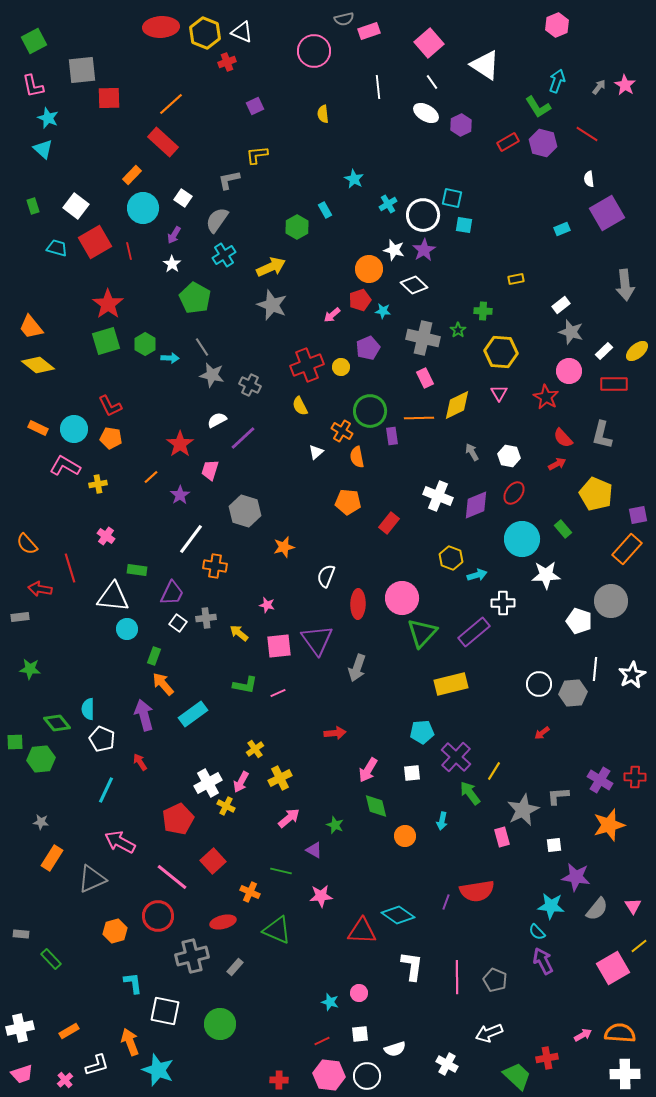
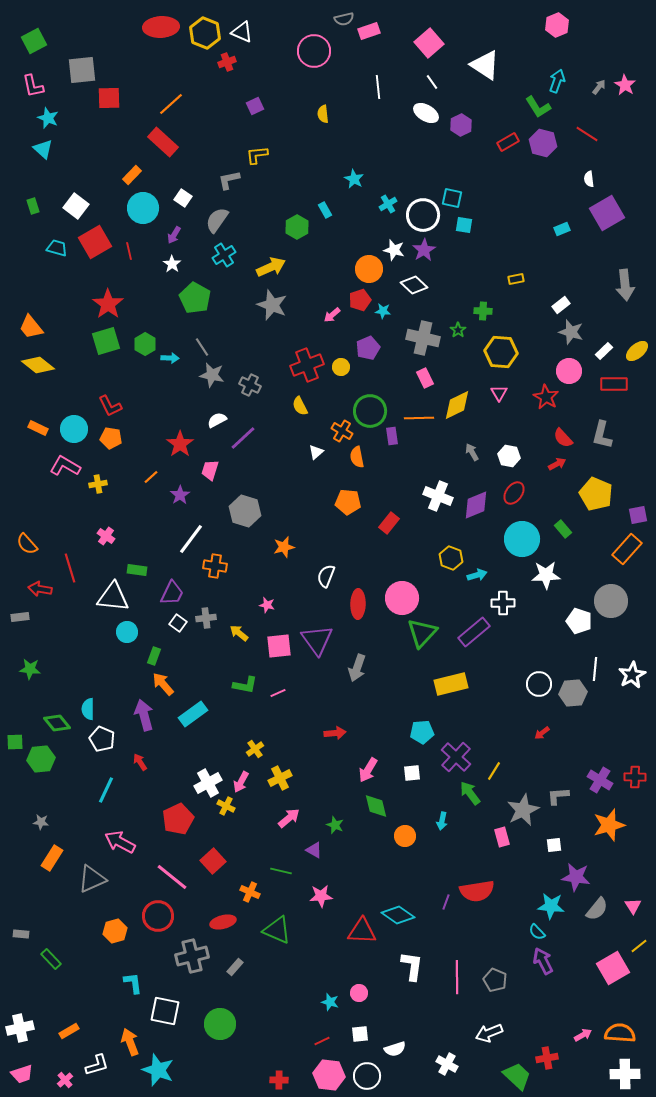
cyan circle at (127, 629): moved 3 px down
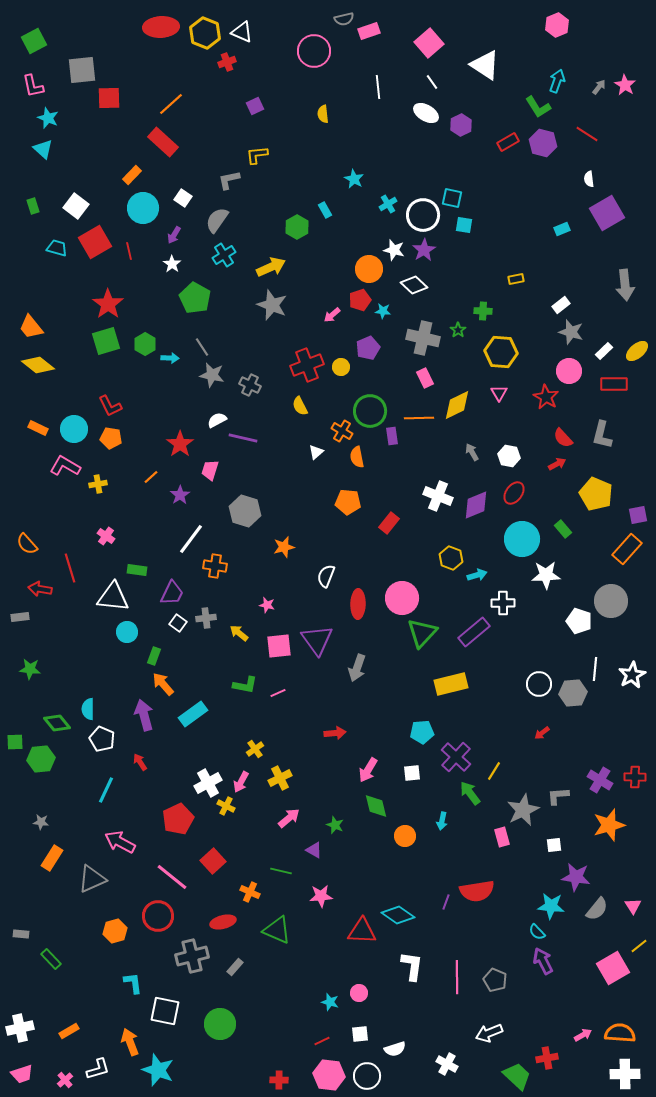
purple line at (243, 438): rotated 56 degrees clockwise
white L-shape at (97, 1065): moved 1 px right, 4 px down
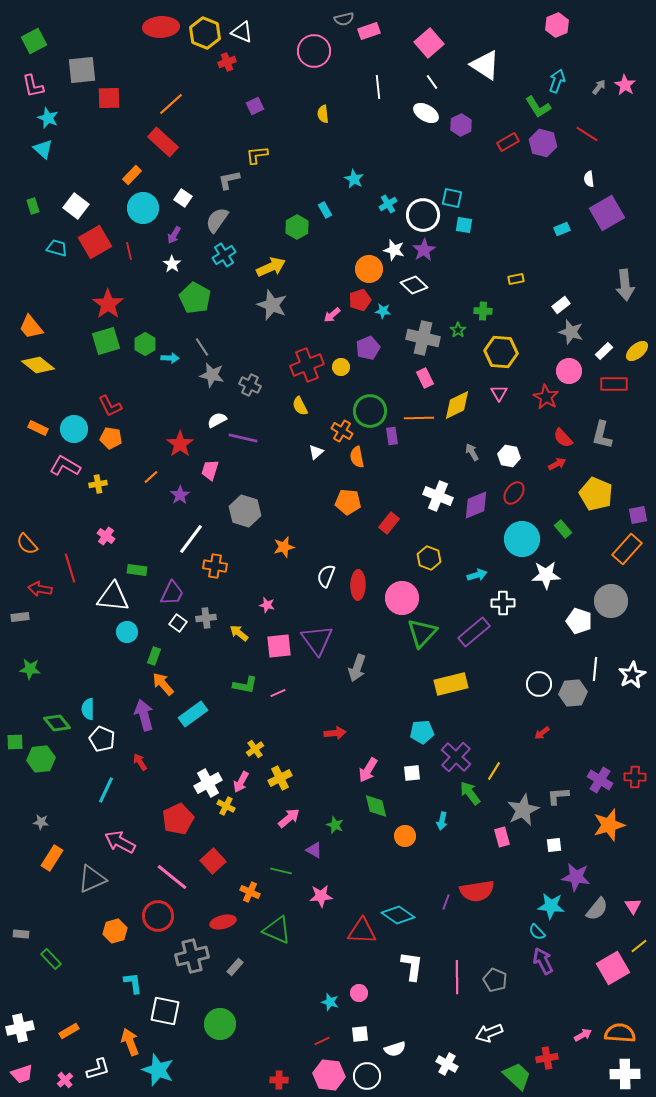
yellow hexagon at (451, 558): moved 22 px left
red ellipse at (358, 604): moved 19 px up
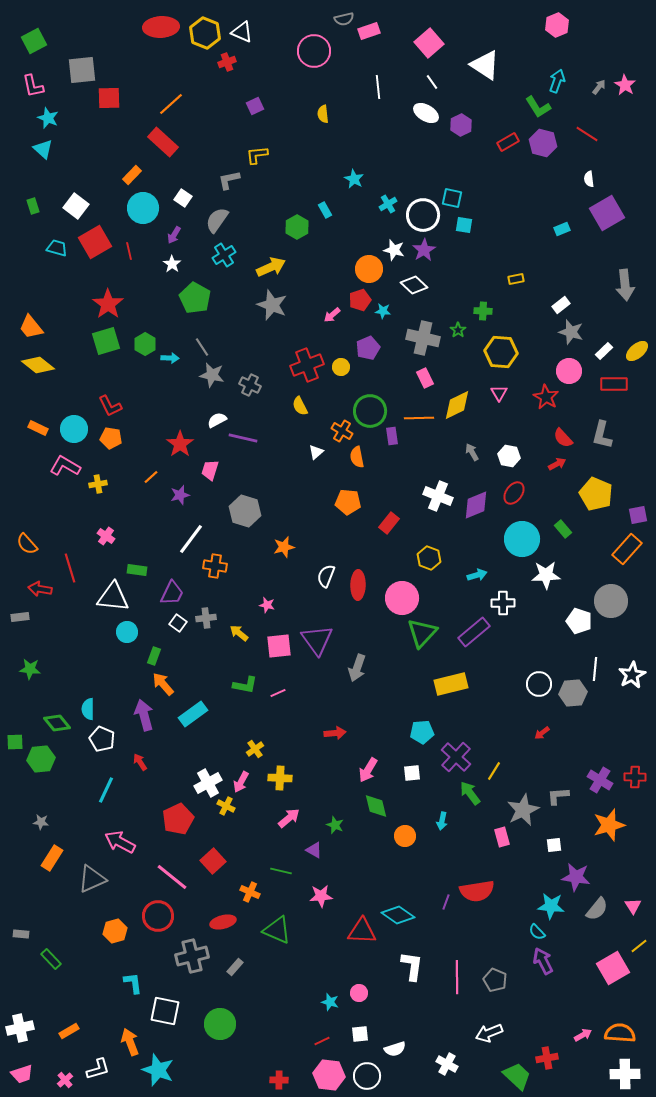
purple star at (180, 495): rotated 18 degrees clockwise
yellow cross at (280, 778): rotated 30 degrees clockwise
